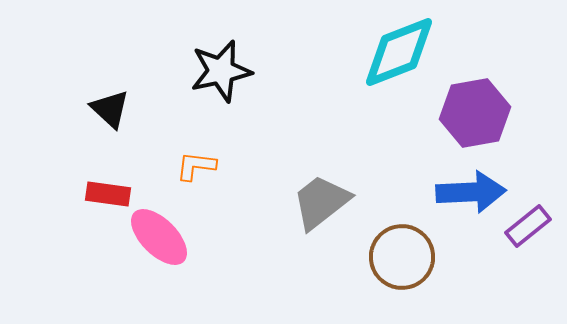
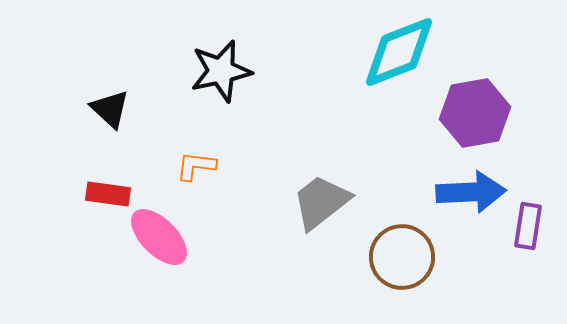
purple rectangle: rotated 42 degrees counterclockwise
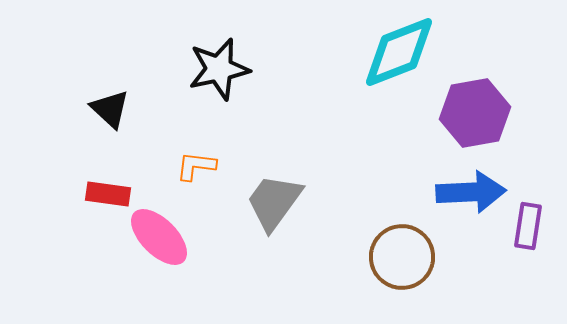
black star: moved 2 px left, 2 px up
gray trapezoid: moved 47 px left; rotated 16 degrees counterclockwise
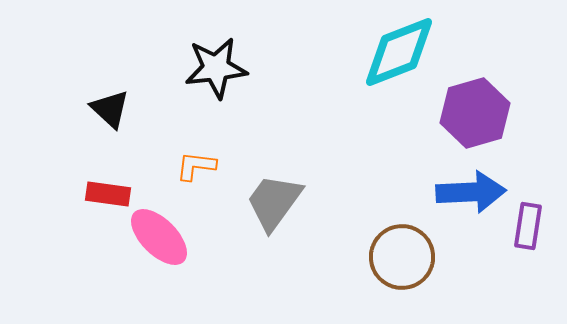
black star: moved 3 px left, 1 px up; rotated 6 degrees clockwise
purple hexagon: rotated 6 degrees counterclockwise
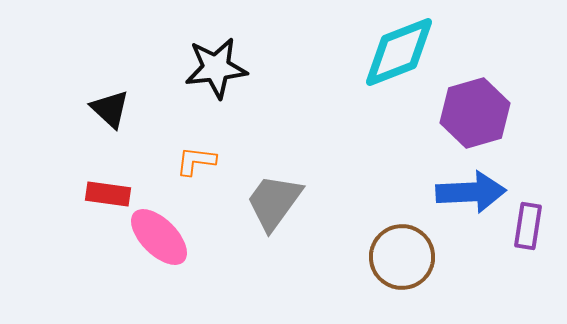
orange L-shape: moved 5 px up
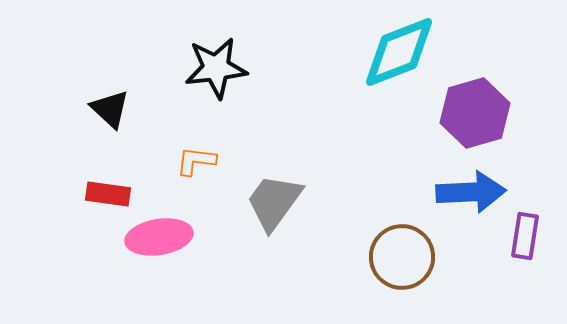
purple rectangle: moved 3 px left, 10 px down
pink ellipse: rotated 54 degrees counterclockwise
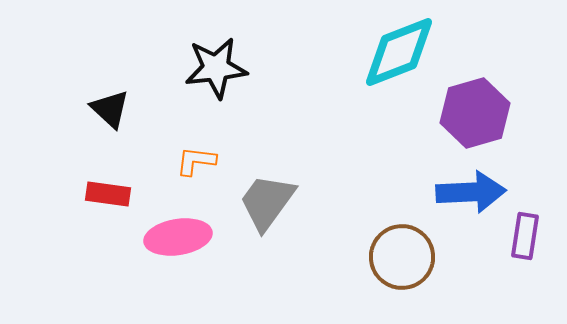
gray trapezoid: moved 7 px left
pink ellipse: moved 19 px right
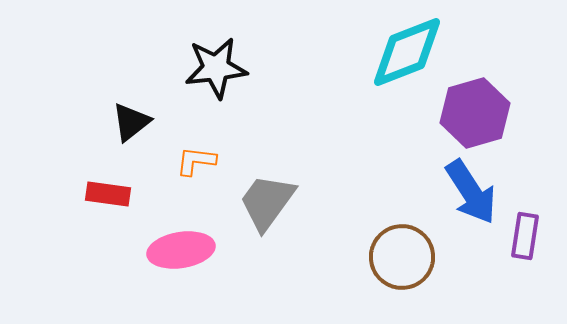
cyan diamond: moved 8 px right
black triangle: moved 21 px right, 13 px down; rotated 39 degrees clockwise
blue arrow: rotated 60 degrees clockwise
pink ellipse: moved 3 px right, 13 px down
